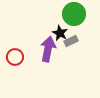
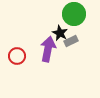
red circle: moved 2 px right, 1 px up
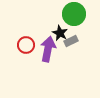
red circle: moved 9 px right, 11 px up
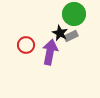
gray rectangle: moved 5 px up
purple arrow: moved 2 px right, 3 px down
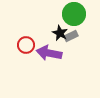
purple arrow: moved 1 px left, 1 px down; rotated 90 degrees counterclockwise
